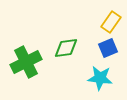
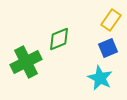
yellow rectangle: moved 2 px up
green diamond: moved 7 px left, 9 px up; rotated 15 degrees counterclockwise
cyan star: rotated 20 degrees clockwise
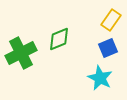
green cross: moved 5 px left, 9 px up
